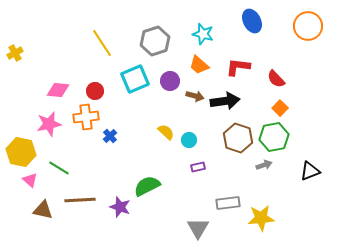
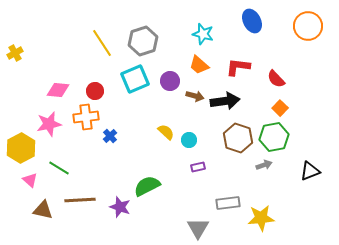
gray hexagon: moved 12 px left
yellow hexagon: moved 4 px up; rotated 20 degrees clockwise
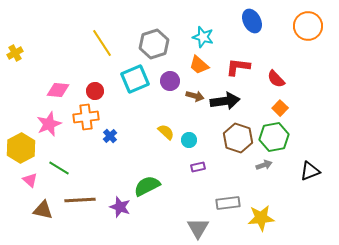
cyan star: moved 3 px down
gray hexagon: moved 11 px right, 3 px down
pink star: rotated 10 degrees counterclockwise
